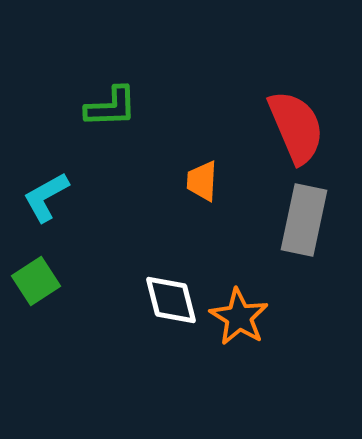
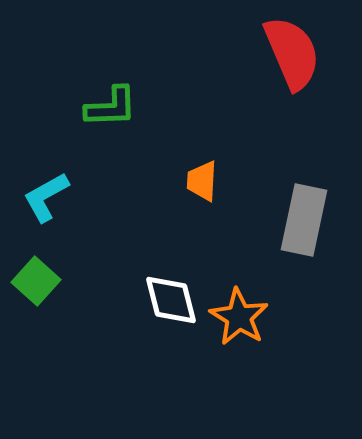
red semicircle: moved 4 px left, 74 px up
green square: rotated 15 degrees counterclockwise
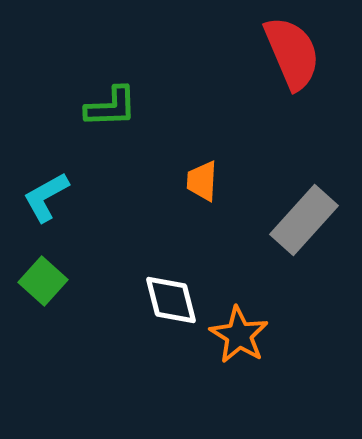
gray rectangle: rotated 30 degrees clockwise
green square: moved 7 px right
orange star: moved 18 px down
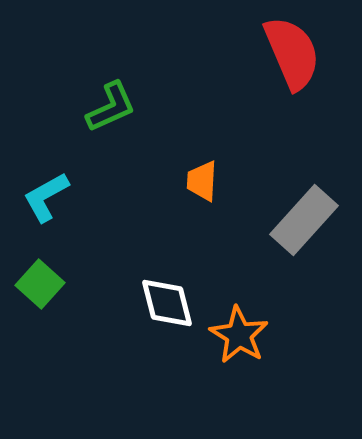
green L-shape: rotated 22 degrees counterclockwise
green square: moved 3 px left, 3 px down
white diamond: moved 4 px left, 3 px down
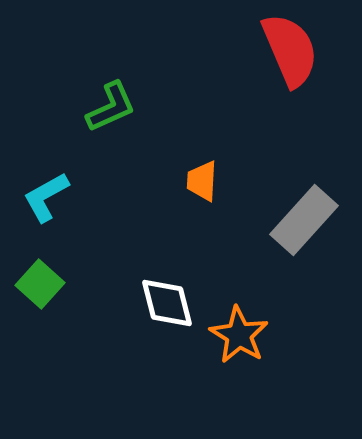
red semicircle: moved 2 px left, 3 px up
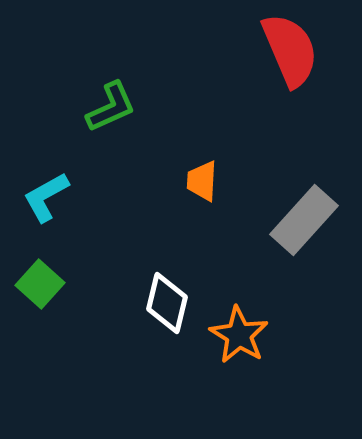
white diamond: rotated 28 degrees clockwise
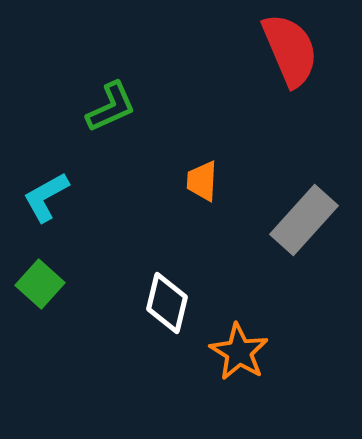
orange star: moved 17 px down
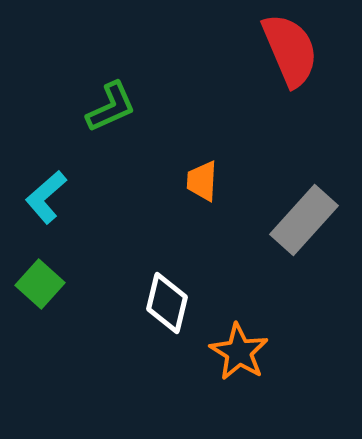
cyan L-shape: rotated 12 degrees counterclockwise
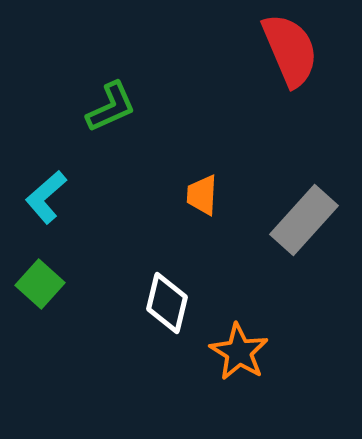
orange trapezoid: moved 14 px down
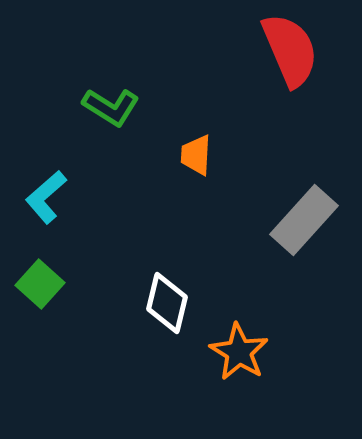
green L-shape: rotated 56 degrees clockwise
orange trapezoid: moved 6 px left, 40 px up
